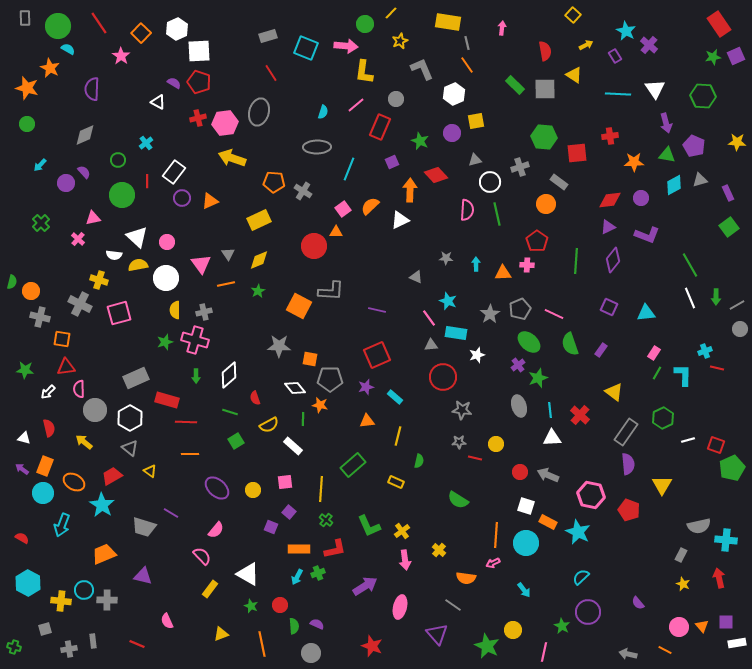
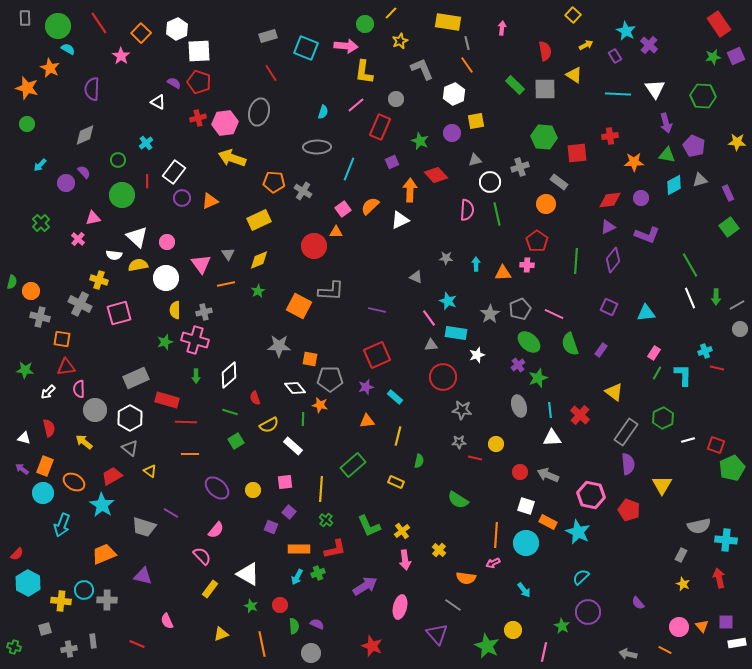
red semicircle at (22, 538): moved 5 px left, 16 px down; rotated 104 degrees clockwise
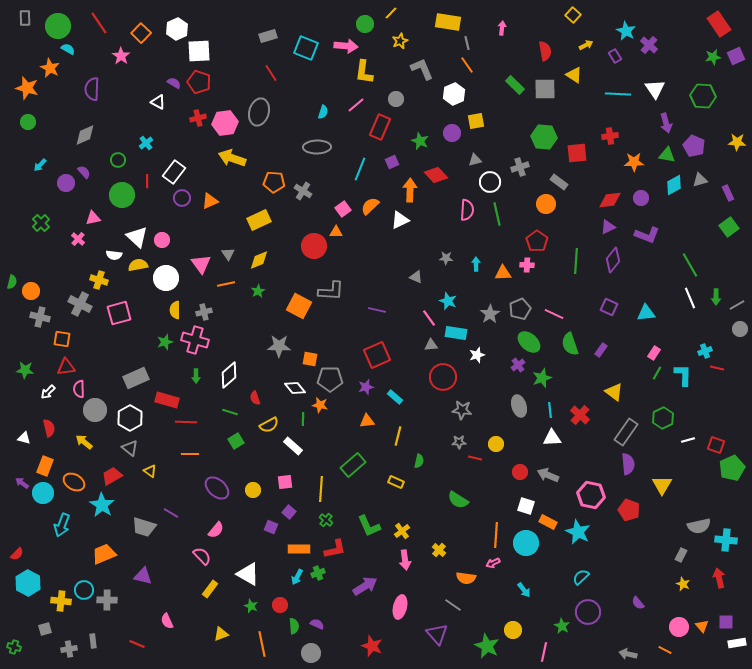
green circle at (27, 124): moved 1 px right, 2 px up
cyan line at (349, 169): moved 11 px right
pink circle at (167, 242): moved 5 px left, 2 px up
green star at (538, 378): moved 4 px right
purple arrow at (22, 469): moved 14 px down
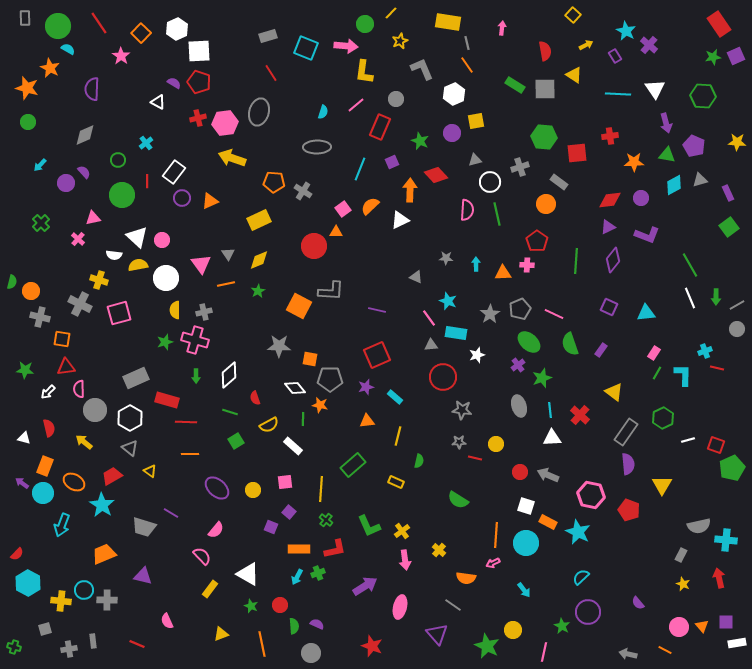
green rectangle at (515, 85): rotated 12 degrees counterclockwise
gray circle at (740, 329): moved 3 px left
